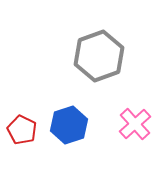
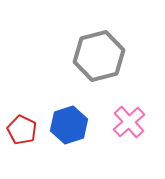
gray hexagon: rotated 6 degrees clockwise
pink cross: moved 6 px left, 2 px up
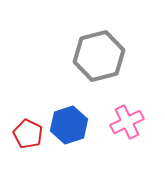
pink cross: moved 2 px left; rotated 16 degrees clockwise
red pentagon: moved 6 px right, 4 px down
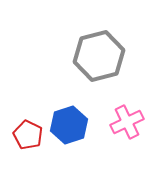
red pentagon: moved 1 px down
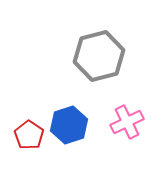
red pentagon: moved 1 px right; rotated 8 degrees clockwise
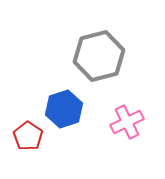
blue hexagon: moved 5 px left, 16 px up
red pentagon: moved 1 px left, 1 px down
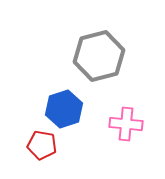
pink cross: moved 1 px left, 2 px down; rotated 32 degrees clockwise
red pentagon: moved 14 px right, 9 px down; rotated 24 degrees counterclockwise
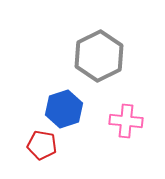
gray hexagon: rotated 12 degrees counterclockwise
pink cross: moved 3 px up
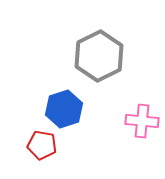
pink cross: moved 16 px right
